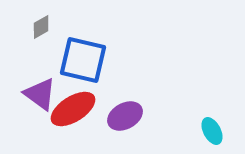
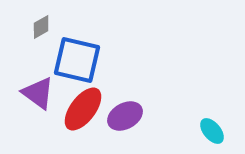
blue square: moved 6 px left
purple triangle: moved 2 px left, 1 px up
red ellipse: moved 10 px right; rotated 21 degrees counterclockwise
cyan ellipse: rotated 12 degrees counterclockwise
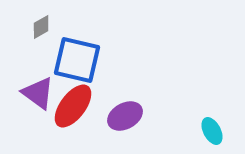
red ellipse: moved 10 px left, 3 px up
cyan ellipse: rotated 12 degrees clockwise
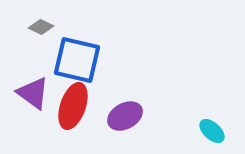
gray diamond: rotated 55 degrees clockwise
purple triangle: moved 5 px left
red ellipse: rotated 18 degrees counterclockwise
cyan ellipse: rotated 20 degrees counterclockwise
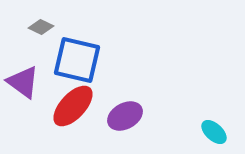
purple triangle: moved 10 px left, 11 px up
red ellipse: rotated 24 degrees clockwise
cyan ellipse: moved 2 px right, 1 px down
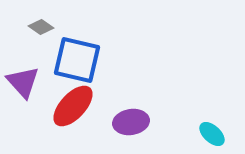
gray diamond: rotated 10 degrees clockwise
purple triangle: rotated 12 degrees clockwise
purple ellipse: moved 6 px right, 6 px down; rotated 20 degrees clockwise
cyan ellipse: moved 2 px left, 2 px down
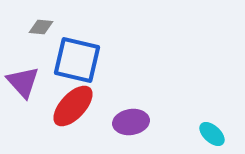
gray diamond: rotated 30 degrees counterclockwise
